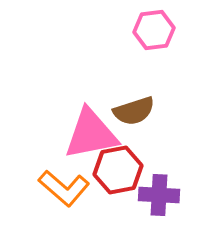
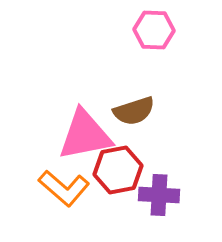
pink hexagon: rotated 9 degrees clockwise
pink triangle: moved 6 px left, 1 px down
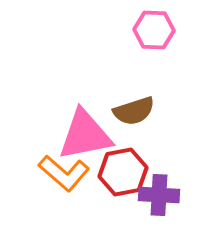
red hexagon: moved 5 px right, 2 px down
orange L-shape: moved 15 px up
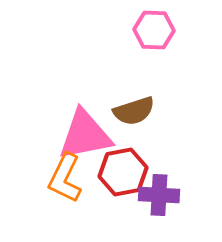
orange L-shape: moved 1 px right, 5 px down; rotated 75 degrees clockwise
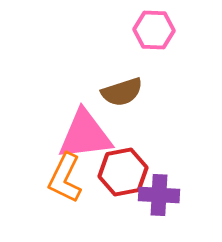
brown semicircle: moved 12 px left, 19 px up
pink triangle: rotated 4 degrees clockwise
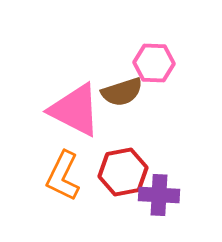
pink hexagon: moved 33 px down
pink triangle: moved 10 px left, 25 px up; rotated 34 degrees clockwise
orange L-shape: moved 2 px left, 2 px up
